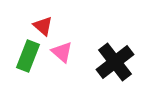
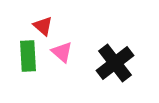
green rectangle: rotated 24 degrees counterclockwise
black cross: moved 1 px down
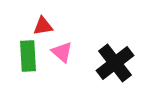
red triangle: rotated 50 degrees counterclockwise
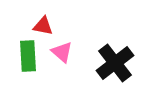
red triangle: rotated 20 degrees clockwise
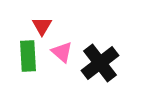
red triangle: moved 1 px left; rotated 50 degrees clockwise
black cross: moved 15 px left
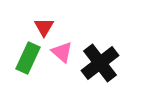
red triangle: moved 2 px right, 1 px down
green rectangle: moved 2 px down; rotated 28 degrees clockwise
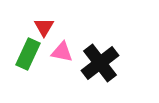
pink triangle: rotated 30 degrees counterclockwise
green rectangle: moved 4 px up
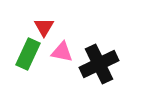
black cross: moved 1 px left, 1 px down; rotated 12 degrees clockwise
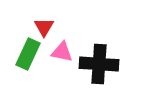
black cross: rotated 30 degrees clockwise
